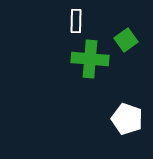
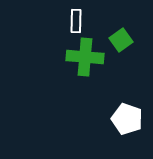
green square: moved 5 px left
green cross: moved 5 px left, 2 px up
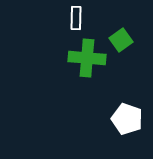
white rectangle: moved 3 px up
green cross: moved 2 px right, 1 px down
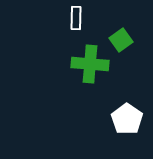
green cross: moved 3 px right, 6 px down
white pentagon: rotated 16 degrees clockwise
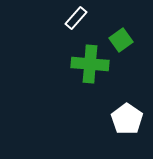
white rectangle: rotated 40 degrees clockwise
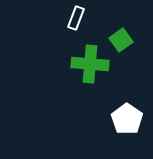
white rectangle: rotated 20 degrees counterclockwise
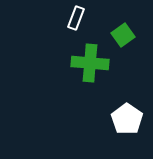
green square: moved 2 px right, 5 px up
green cross: moved 1 px up
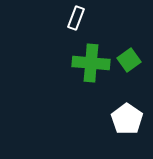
green square: moved 6 px right, 25 px down
green cross: moved 1 px right
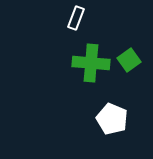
white pentagon: moved 15 px left; rotated 12 degrees counterclockwise
